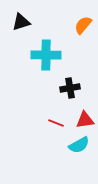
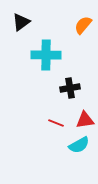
black triangle: rotated 18 degrees counterclockwise
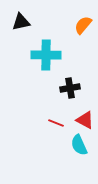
black triangle: rotated 24 degrees clockwise
red triangle: rotated 36 degrees clockwise
cyan semicircle: rotated 95 degrees clockwise
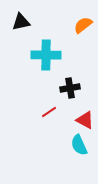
orange semicircle: rotated 12 degrees clockwise
red line: moved 7 px left, 11 px up; rotated 56 degrees counterclockwise
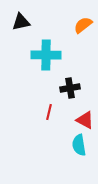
red line: rotated 42 degrees counterclockwise
cyan semicircle: rotated 15 degrees clockwise
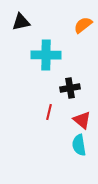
red triangle: moved 3 px left; rotated 12 degrees clockwise
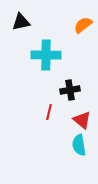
black cross: moved 2 px down
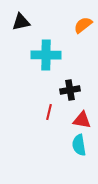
red triangle: rotated 30 degrees counterclockwise
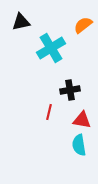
cyan cross: moved 5 px right, 7 px up; rotated 32 degrees counterclockwise
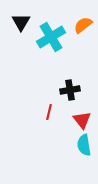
black triangle: rotated 48 degrees counterclockwise
cyan cross: moved 11 px up
red triangle: rotated 42 degrees clockwise
cyan semicircle: moved 5 px right
